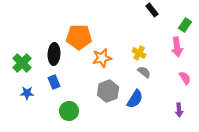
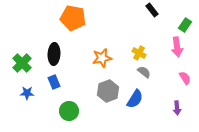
orange pentagon: moved 6 px left, 19 px up; rotated 10 degrees clockwise
purple arrow: moved 2 px left, 2 px up
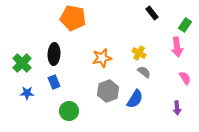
black rectangle: moved 3 px down
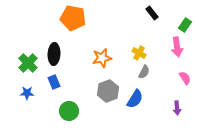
green cross: moved 6 px right
gray semicircle: rotated 80 degrees clockwise
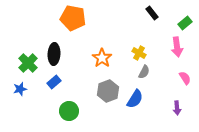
green rectangle: moved 2 px up; rotated 16 degrees clockwise
orange star: rotated 24 degrees counterclockwise
blue rectangle: rotated 72 degrees clockwise
blue star: moved 7 px left, 4 px up; rotated 16 degrees counterclockwise
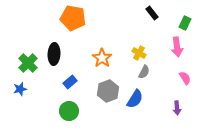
green rectangle: rotated 24 degrees counterclockwise
blue rectangle: moved 16 px right
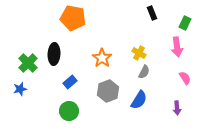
black rectangle: rotated 16 degrees clockwise
blue semicircle: moved 4 px right, 1 px down
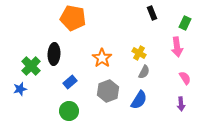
green cross: moved 3 px right, 3 px down
purple arrow: moved 4 px right, 4 px up
